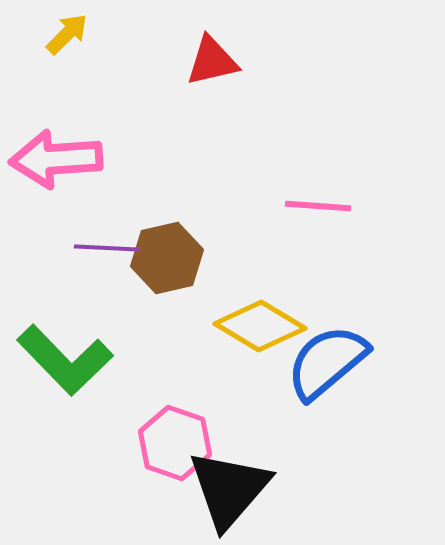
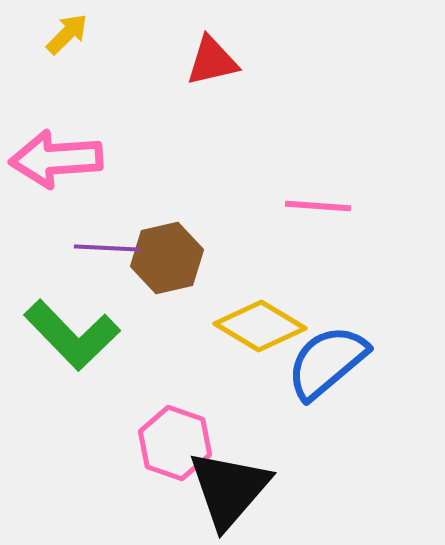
green L-shape: moved 7 px right, 25 px up
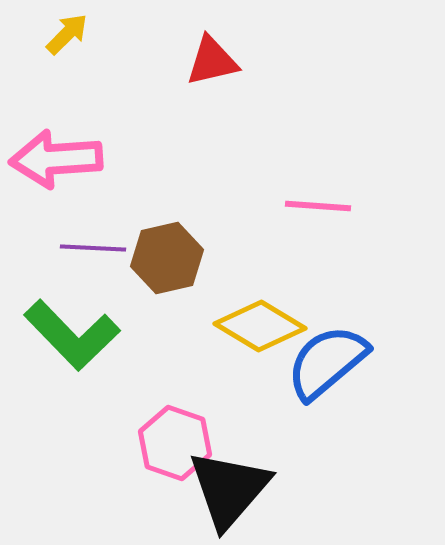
purple line: moved 14 px left
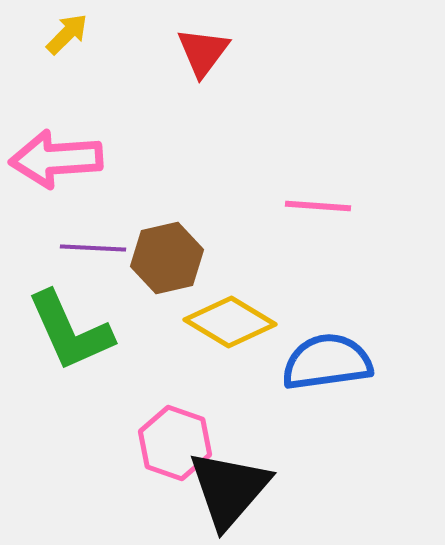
red triangle: moved 9 px left, 9 px up; rotated 40 degrees counterclockwise
yellow diamond: moved 30 px left, 4 px up
green L-shape: moved 2 px left, 4 px up; rotated 20 degrees clockwise
blue semicircle: rotated 32 degrees clockwise
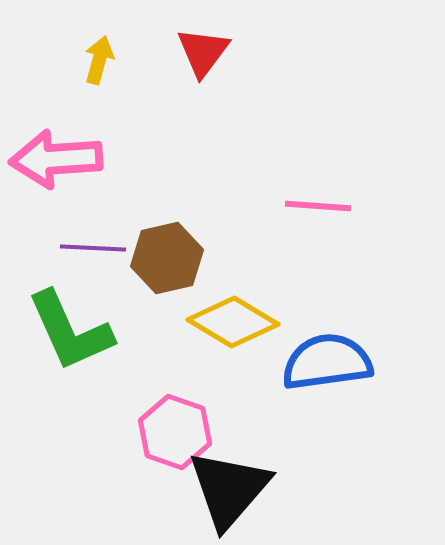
yellow arrow: moved 32 px right, 26 px down; rotated 30 degrees counterclockwise
yellow diamond: moved 3 px right
pink hexagon: moved 11 px up
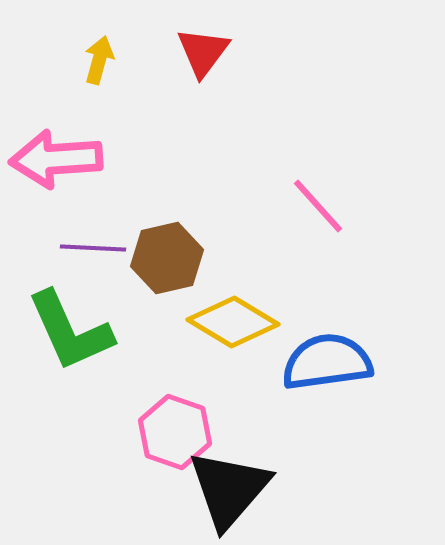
pink line: rotated 44 degrees clockwise
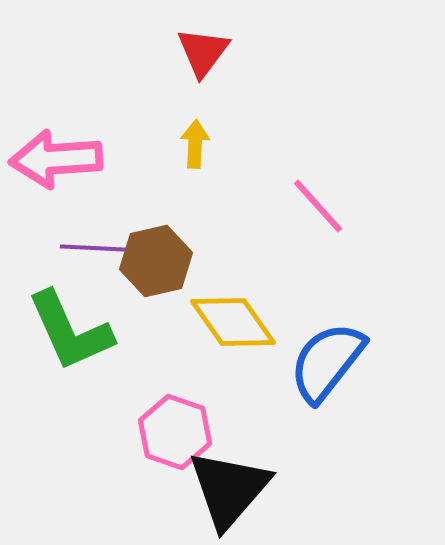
yellow arrow: moved 96 px right, 84 px down; rotated 12 degrees counterclockwise
brown hexagon: moved 11 px left, 3 px down
yellow diamond: rotated 24 degrees clockwise
blue semicircle: rotated 44 degrees counterclockwise
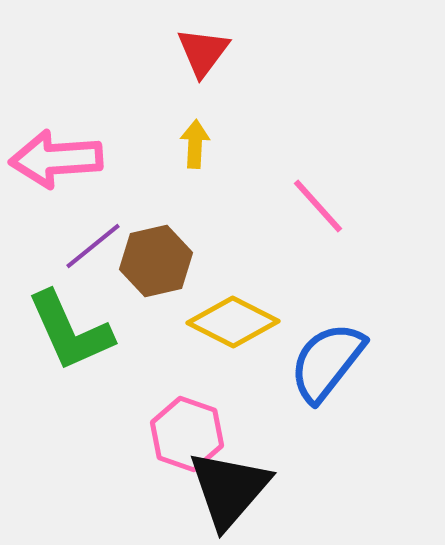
purple line: moved 2 px up; rotated 42 degrees counterclockwise
yellow diamond: rotated 28 degrees counterclockwise
pink hexagon: moved 12 px right, 2 px down
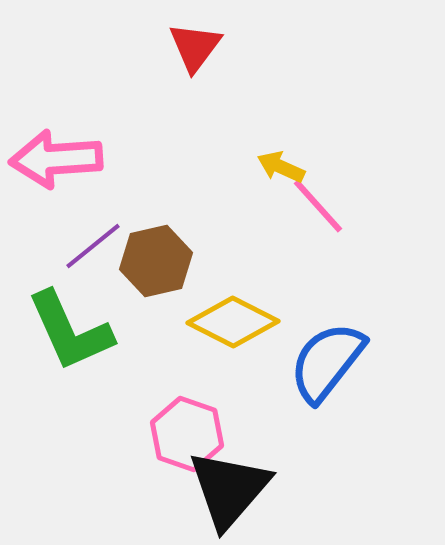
red triangle: moved 8 px left, 5 px up
yellow arrow: moved 86 px right, 23 px down; rotated 69 degrees counterclockwise
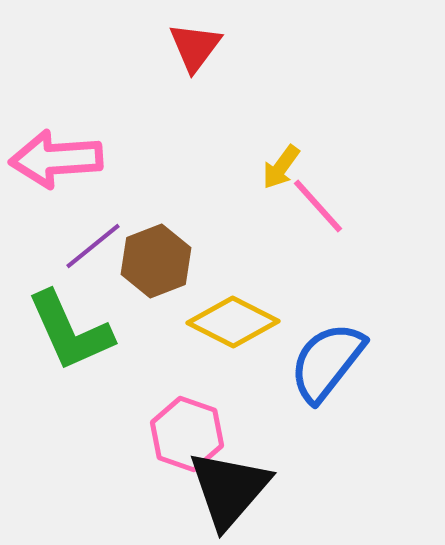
yellow arrow: rotated 78 degrees counterclockwise
brown hexagon: rotated 8 degrees counterclockwise
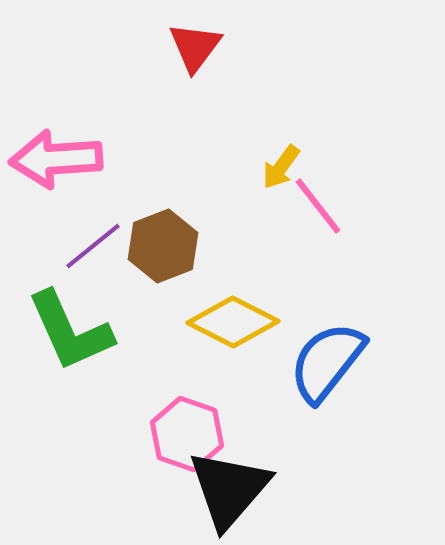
pink line: rotated 4 degrees clockwise
brown hexagon: moved 7 px right, 15 px up
